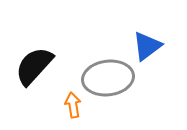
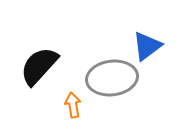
black semicircle: moved 5 px right
gray ellipse: moved 4 px right
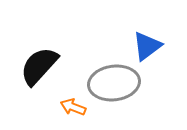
gray ellipse: moved 2 px right, 5 px down
orange arrow: moved 2 px down; rotated 60 degrees counterclockwise
